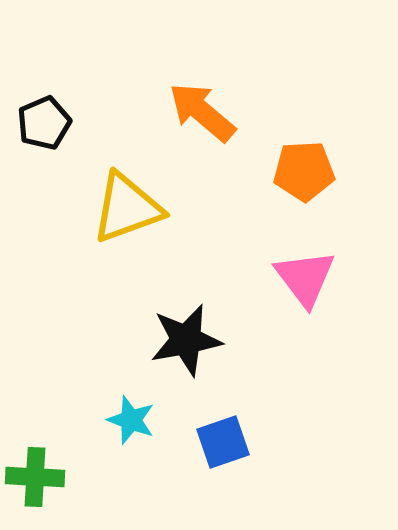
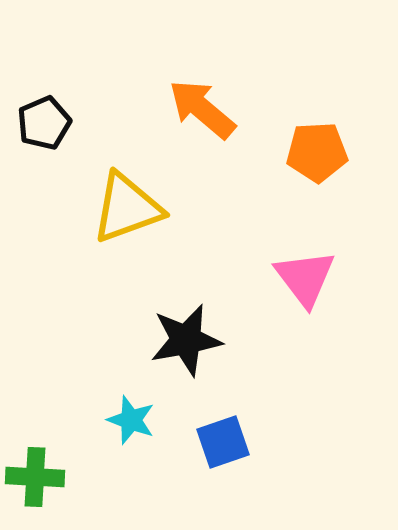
orange arrow: moved 3 px up
orange pentagon: moved 13 px right, 19 px up
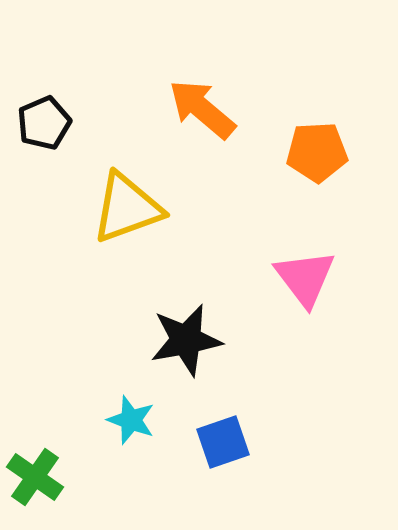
green cross: rotated 32 degrees clockwise
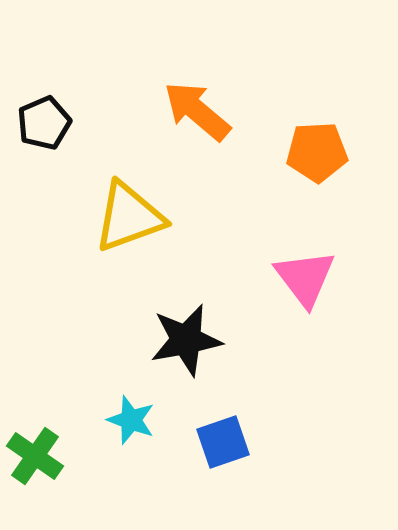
orange arrow: moved 5 px left, 2 px down
yellow triangle: moved 2 px right, 9 px down
green cross: moved 21 px up
